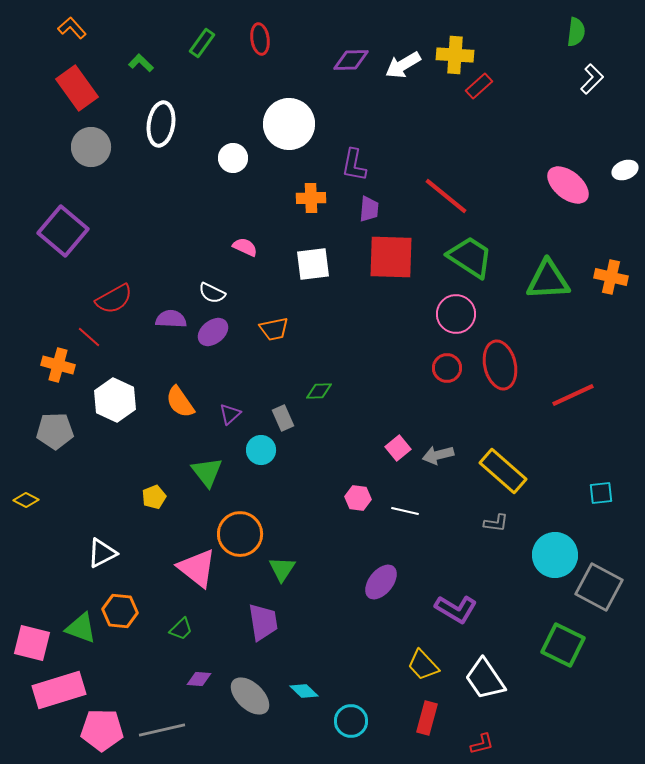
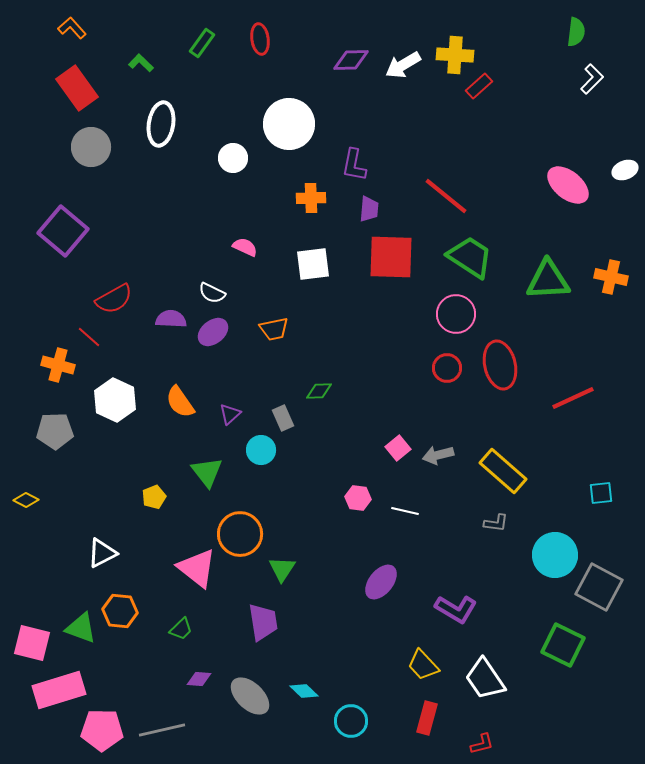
red line at (573, 395): moved 3 px down
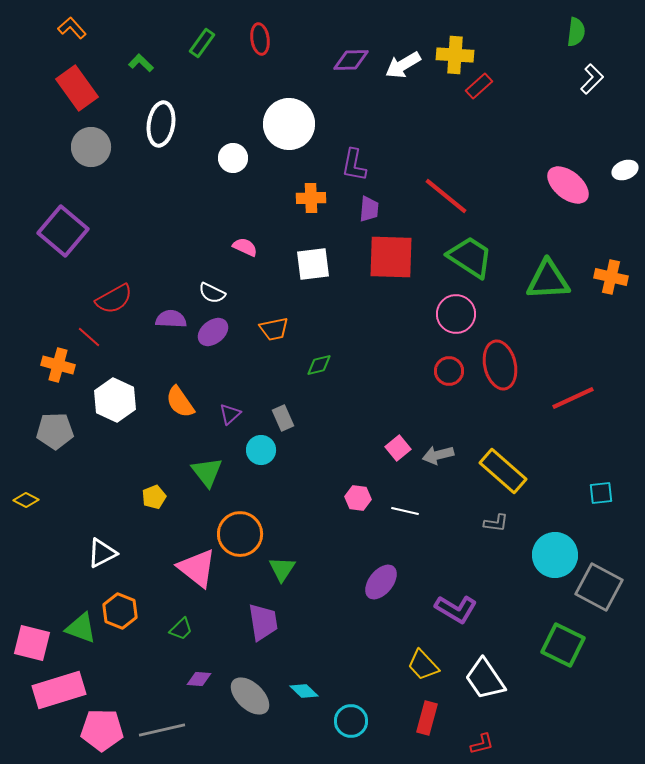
red circle at (447, 368): moved 2 px right, 3 px down
green diamond at (319, 391): moved 26 px up; rotated 12 degrees counterclockwise
orange hexagon at (120, 611): rotated 16 degrees clockwise
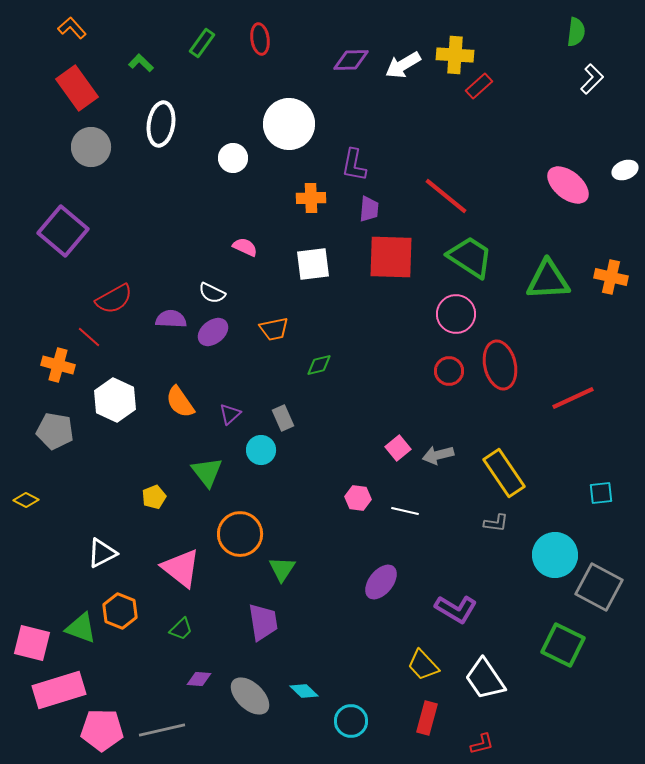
gray pentagon at (55, 431): rotated 12 degrees clockwise
yellow rectangle at (503, 471): moved 1 px right, 2 px down; rotated 15 degrees clockwise
pink triangle at (197, 568): moved 16 px left
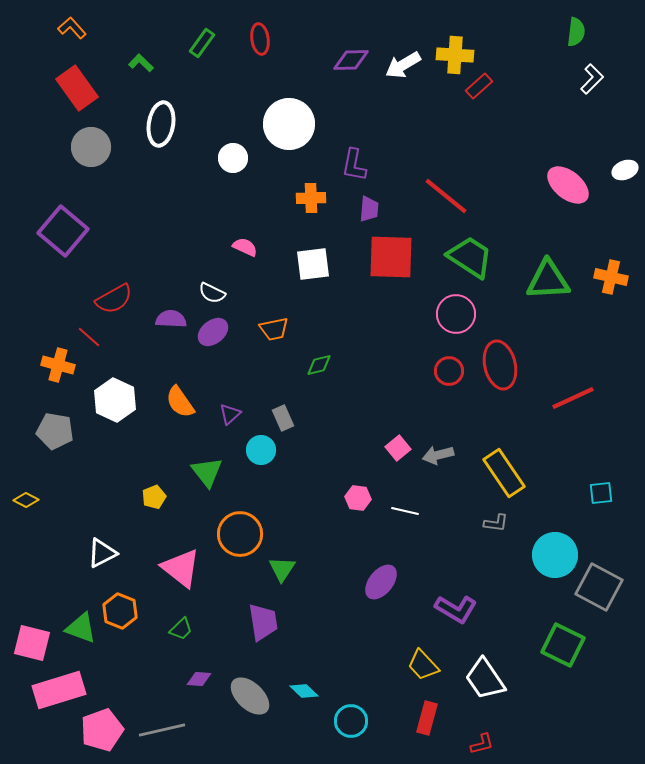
pink pentagon at (102, 730): rotated 21 degrees counterclockwise
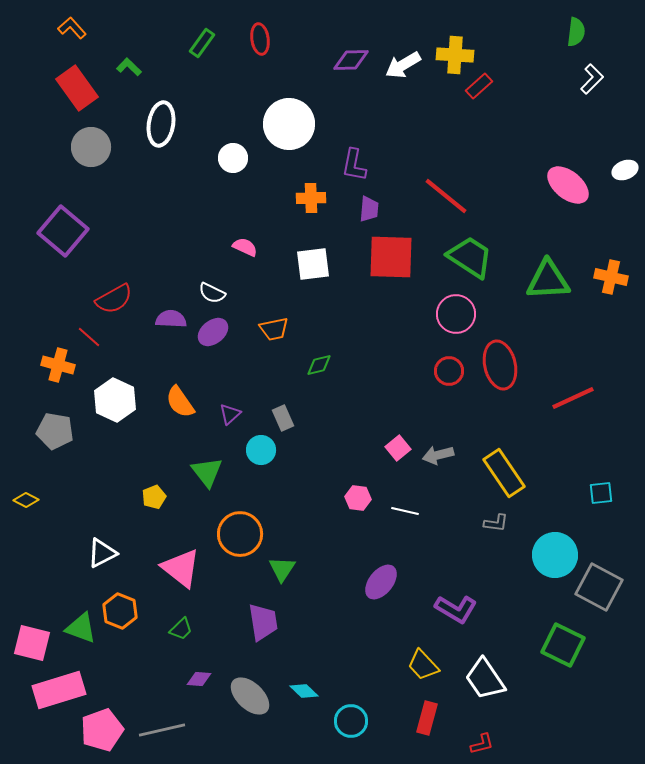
green L-shape at (141, 63): moved 12 px left, 4 px down
